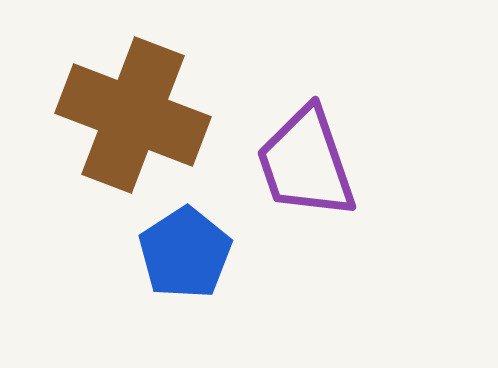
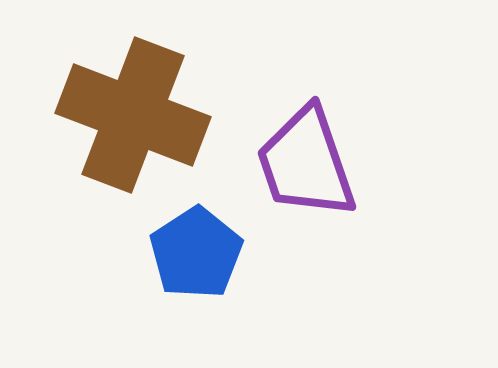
blue pentagon: moved 11 px right
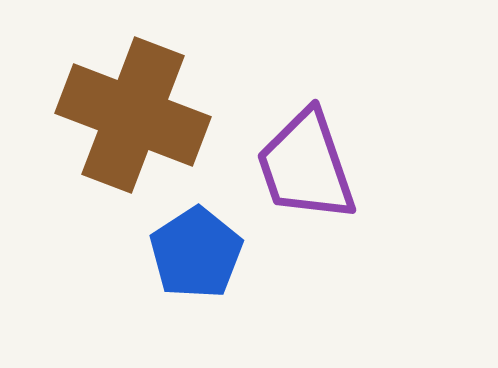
purple trapezoid: moved 3 px down
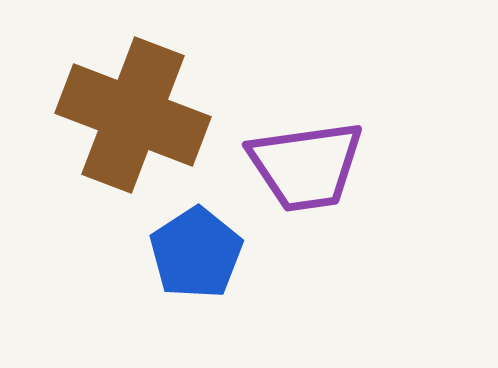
purple trapezoid: rotated 79 degrees counterclockwise
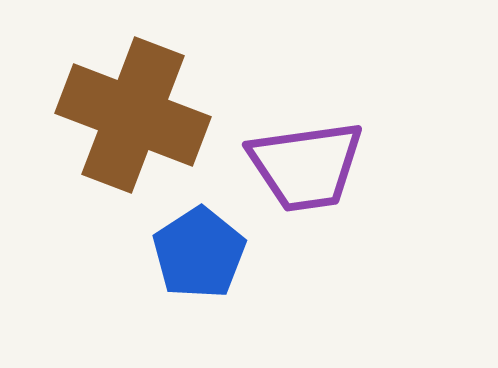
blue pentagon: moved 3 px right
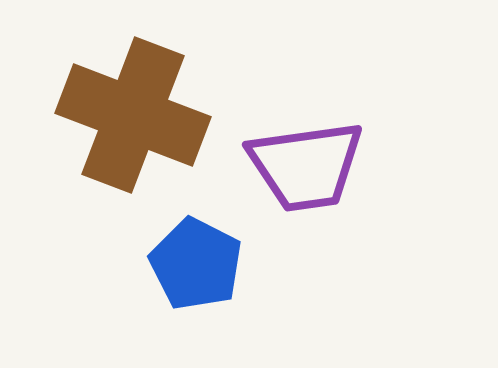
blue pentagon: moved 3 px left, 11 px down; rotated 12 degrees counterclockwise
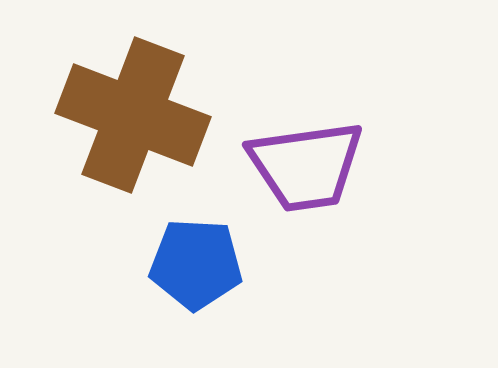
blue pentagon: rotated 24 degrees counterclockwise
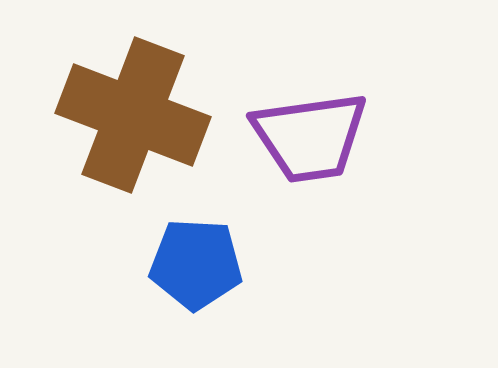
purple trapezoid: moved 4 px right, 29 px up
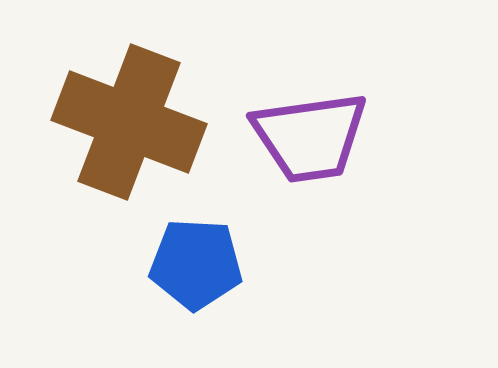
brown cross: moved 4 px left, 7 px down
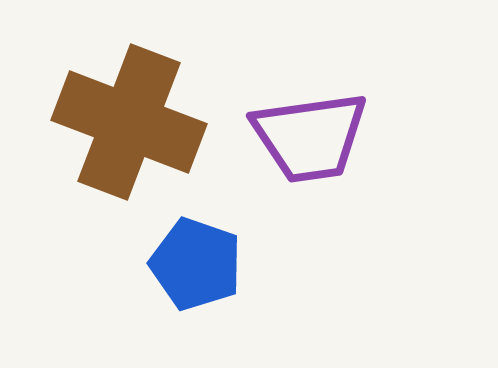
blue pentagon: rotated 16 degrees clockwise
